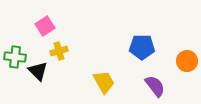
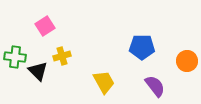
yellow cross: moved 3 px right, 5 px down
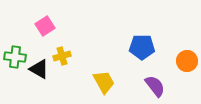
black triangle: moved 1 px right, 2 px up; rotated 15 degrees counterclockwise
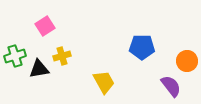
green cross: moved 1 px up; rotated 25 degrees counterclockwise
black triangle: rotated 40 degrees counterclockwise
purple semicircle: moved 16 px right
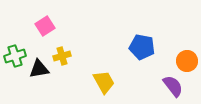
blue pentagon: rotated 10 degrees clockwise
purple semicircle: moved 2 px right
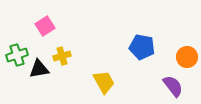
green cross: moved 2 px right, 1 px up
orange circle: moved 4 px up
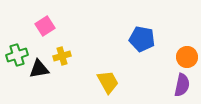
blue pentagon: moved 8 px up
yellow trapezoid: moved 4 px right
purple semicircle: moved 9 px right, 1 px up; rotated 50 degrees clockwise
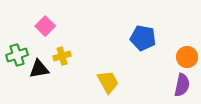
pink square: rotated 12 degrees counterclockwise
blue pentagon: moved 1 px right, 1 px up
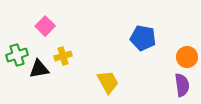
yellow cross: moved 1 px right
purple semicircle: rotated 20 degrees counterclockwise
